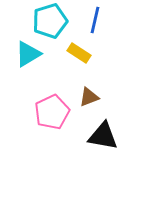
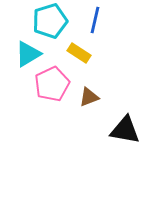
pink pentagon: moved 28 px up
black triangle: moved 22 px right, 6 px up
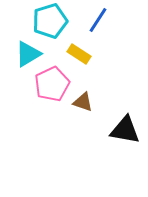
blue line: moved 3 px right; rotated 20 degrees clockwise
yellow rectangle: moved 1 px down
brown triangle: moved 6 px left, 5 px down; rotated 40 degrees clockwise
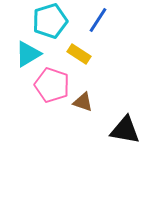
pink pentagon: moved 1 px down; rotated 28 degrees counterclockwise
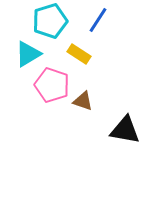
brown triangle: moved 1 px up
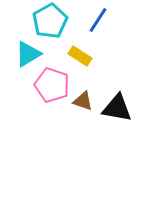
cyan pentagon: rotated 12 degrees counterclockwise
yellow rectangle: moved 1 px right, 2 px down
black triangle: moved 8 px left, 22 px up
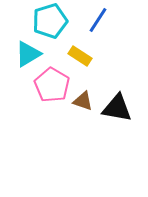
cyan pentagon: rotated 12 degrees clockwise
pink pentagon: rotated 12 degrees clockwise
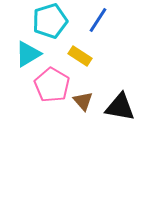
brown triangle: rotated 30 degrees clockwise
black triangle: moved 3 px right, 1 px up
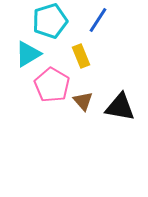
yellow rectangle: moved 1 px right; rotated 35 degrees clockwise
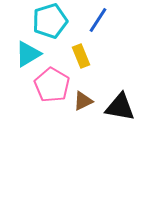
brown triangle: rotated 45 degrees clockwise
